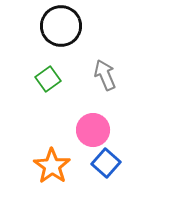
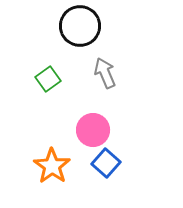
black circle: moved 19 px right
gray arrow: moved 2 px up
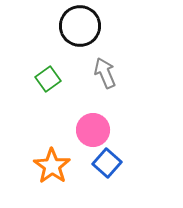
blue square: moved 1 px right
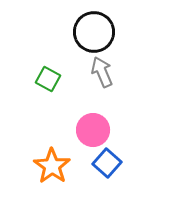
black circle: moved 14 px right, 6 px down
gray arrow: moved 3 px left, 1 px up
green square: rotated 25 degrees counterclockwise
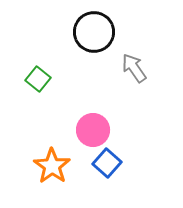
gray arrow: moved 32 px right, 4 px up; rotated 12 degrees counterclockwise
green square: moved 10 px left; rotated 10 degrees clockwise
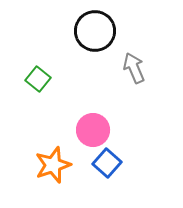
black circle: moved 1 px right, 1 px up
gray arrow: rotated 12 degrees clockwise
orange star: moved 1 px right, 1 px up; rotated 18 degrees clockwise
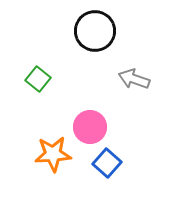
gray arrow: moved 11 px down; rotated 48 degrees counterclockwise
pink circle: moved 3 px left, 3 px up
orange star: moved 11 px up; rotated 15 degrees clockwise
